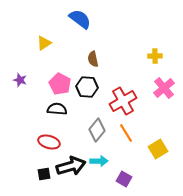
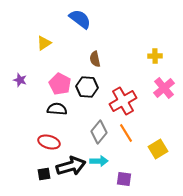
brown semicircle: moved 2 px right
gray diamond: moved 2 px right, 2 px down
purple square: rotated 21 degrees counterclockwise
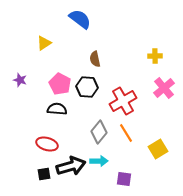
red ellipse: moved 2 px left, 2 px down
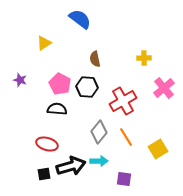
yellow cross: moved 11 px left, 2 px down
orange line: moved 4 px down
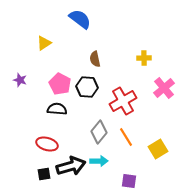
purple square: moved 5 px right, 2 px down
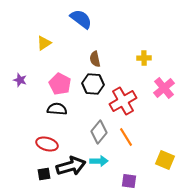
blue semicircle: moved 1 px right
black hexagon: moved 6 px right, 3 px up
yellow square: moved 7 px right, 11 px down; rotated 36 degrees counterclockwise
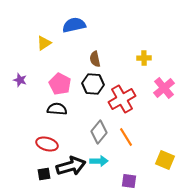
blue semicircle: moved 7 px left, 6 px down; rotated 50 degrees counterclockwise
red cross: moved 1 px left, 2 px up
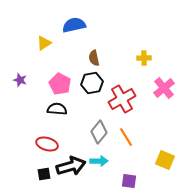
brown semicircle: moved 1 px left, 1 px up
black hexagon: moved 1 px left, 1 px up; rotated 15 degrees counterclockwise
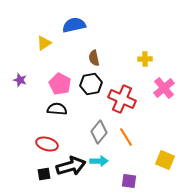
yellow cross: moved 1 px right, 1 px down
black hexagon: moved 1 px left, 1 px down
red cross: rotated 36 degrees counterclockwise
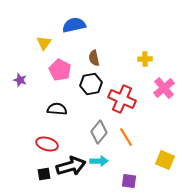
yellow triangle: rotated 21 degrees counterclockwise
pink pentagon: moved 14 px up
